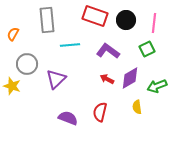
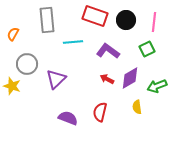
pink line: moved 1 px up
cyan line: moved 3 px right, 3 px up
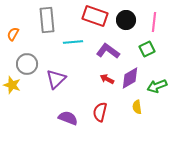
yellow star: moved 1 px up
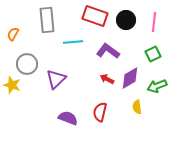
green square: moved 6 px right, 5 px down
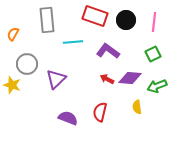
purple diamond: rotated 35 degrees clockwise
